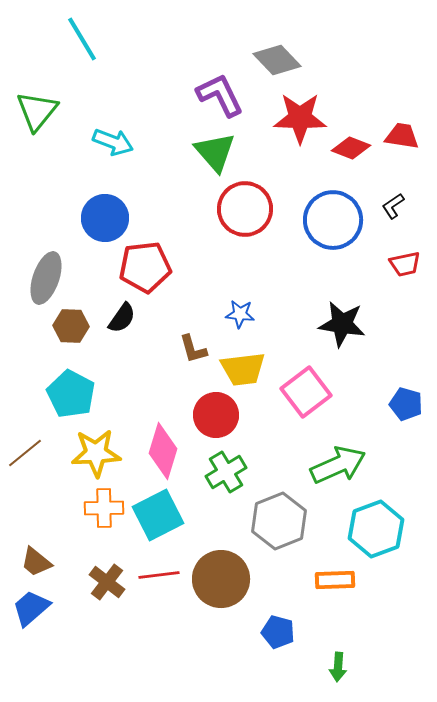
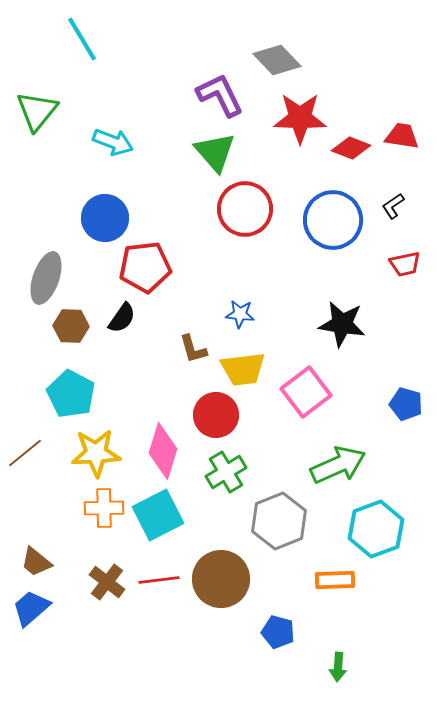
red line at (159, 575): moved 5 px down
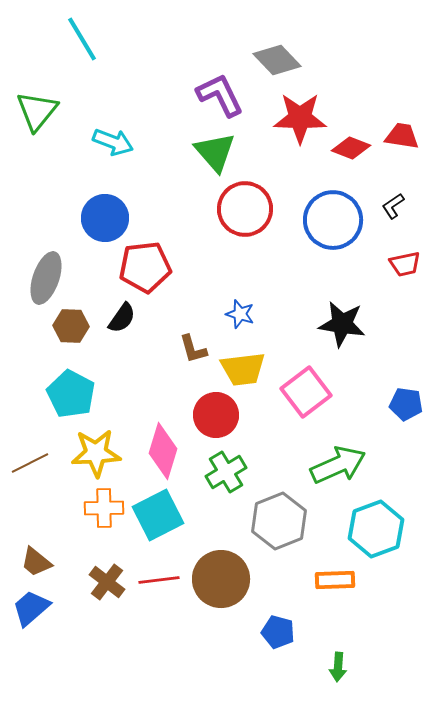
blue star at (240, 314): rotated 12 degrees clockwise
blue pentagon at (406, 404): rotated 8 degrees counterclockwise
brown line at (25, 453): moved 5 px right, 10 px down; rotated 12 degrees clockwise
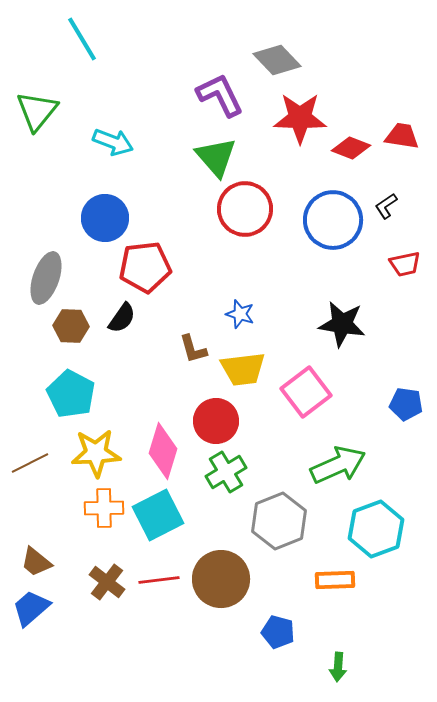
green triangle at (215, 152): moved 1 px right, 5 px down
black L-shape at (393, 206): moved 7 px left
red circle at (216, 415): moved 6 px down
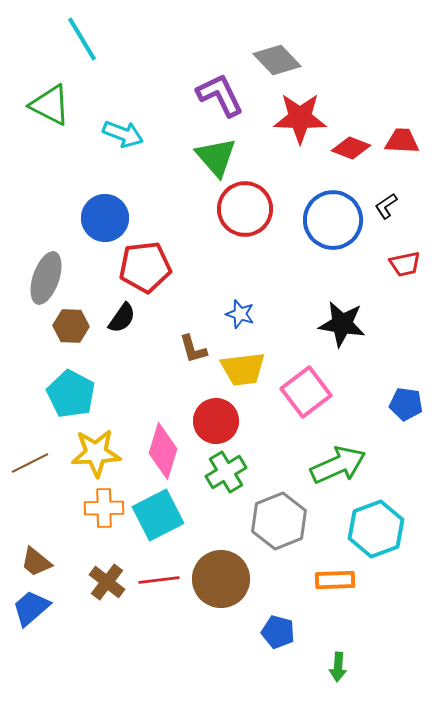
green triangle at (37, 111): moved 13 px right, 6 px up; rotated 42 degrees counterclockwise
red trapezoid at (402, 136): moved 5 px down; rotated 6 degrees counterclockwise
cyan arrow at (113, 142): moved 10 px right, 8 px up
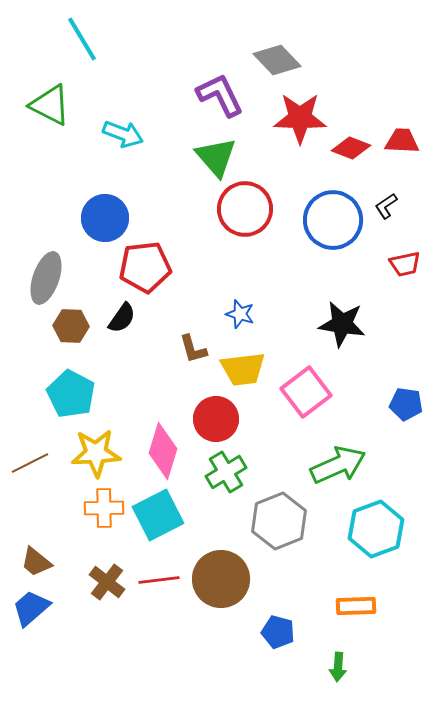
red circle at (216, 421): moved 2 px up
orange rectangle at (335, 580): moved 21 px right, 26 px down
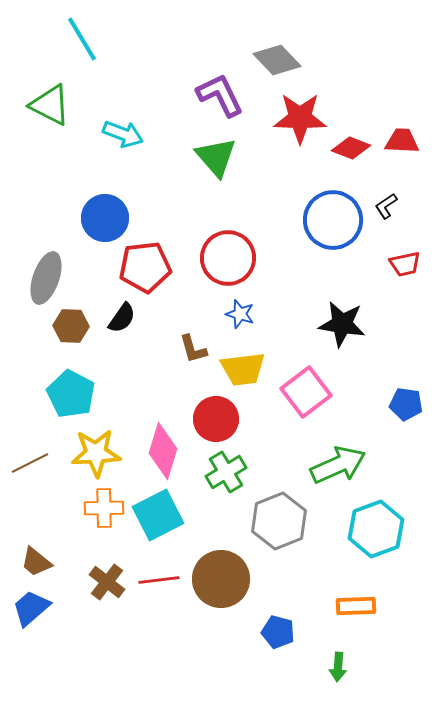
red circle at (245, 209): moved 17 px left, 49 px down
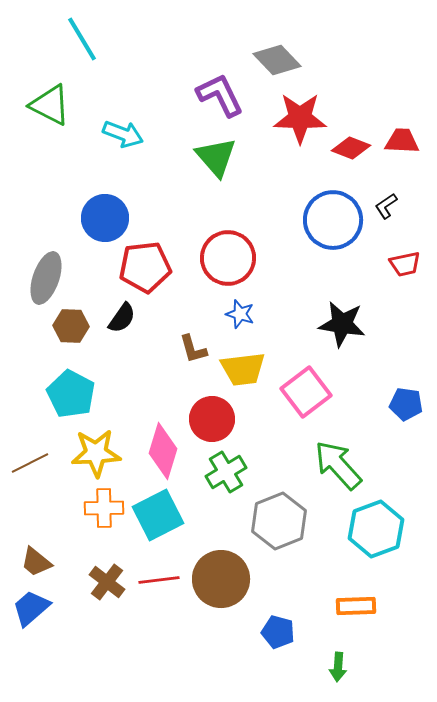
red circle at (216, 419): moved 4 px left
green arrow at (338, 465): rotated 108 degrees counterclockwise
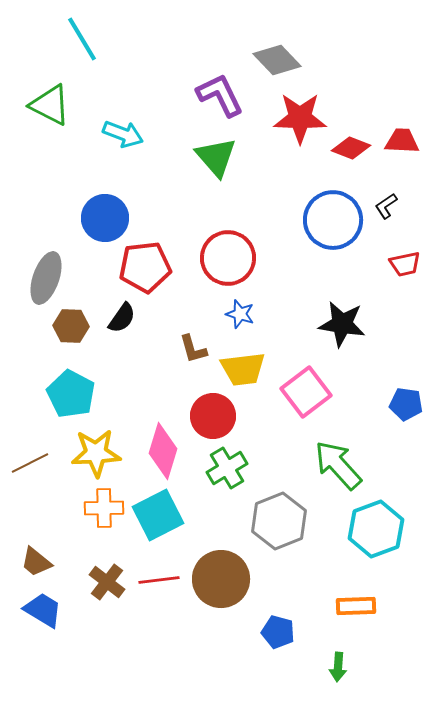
red circle at (212, 419): moved 1 px right, 3 px up
green cross at (226, 472): moved 1 px right, 4 px up
blue trapezoid at (31, 608): moved 12 px right, 2 px down; rotated 72 degrees clockwise
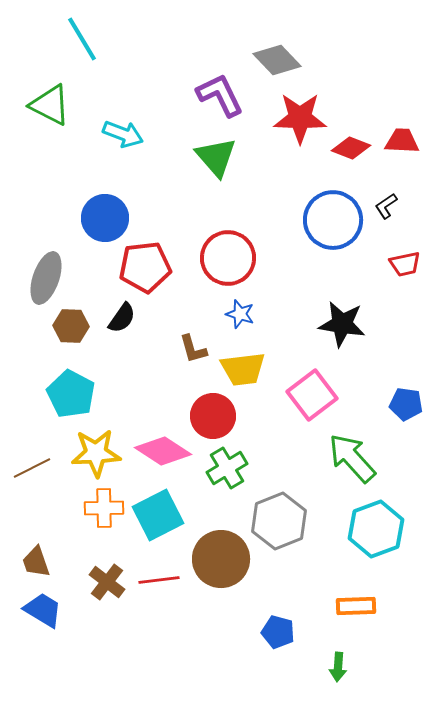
pink square at (306, 392): moved 6 px right, 3 px down
pink diamond at (163, 451): rotated 74 degrees counterclockwise
brown line at (30, 463): moved 2 px right, 5 px down
green arrow at (338, 465): moved 14 px right, 7 px up
brown trapezoid at (36, 562): rotated 32 degrees clockwise
brown circle at (221, 579): moved 20 px up
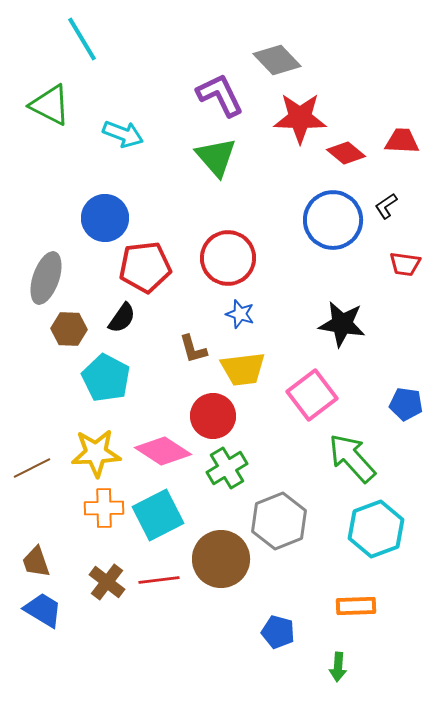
red diamond at (351, 148): moved 5 px left, 5 px down; rotated 18 degrees clockwise
red trapezoid at (405, 264): rotated 20 degrees clockwise
brown hexagon at (71, 326): moved 2 px left, 3 px down
cyan pentagon at (71, 394): moved 35 px right, 16 px up
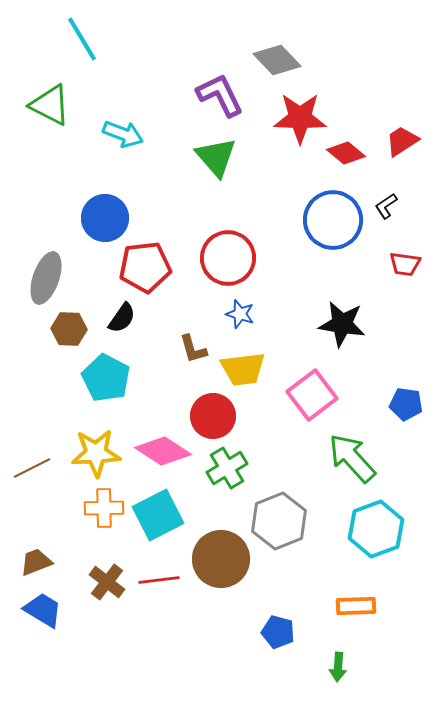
red trapezoid at (402, 141): rotated 36 degrees counterclockwise
brown trapezoid at (36, 562): rotated 88 degrees clockwise
